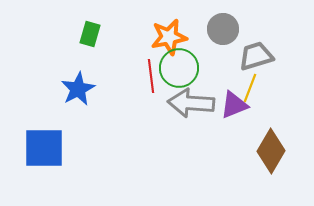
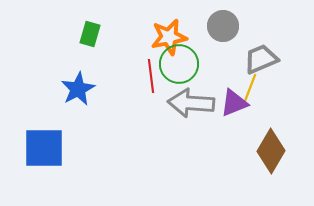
gray circle: moved 3 px up
gray trapezoid: moved 5 px right, 3 px down; rotated 6 degrees counterclockwise
green circle: moved 4 px up
purple triangle: moved 2 px up
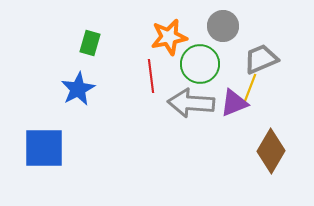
green rectangle: moved 9 px down
green circle: moved 21 px right
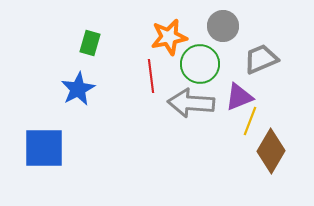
yellow line: moved 33 px down
purple triangle: moved 5 px right, 6 px up
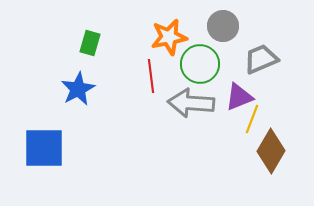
yellow line: moved 2 px right, 2 px up
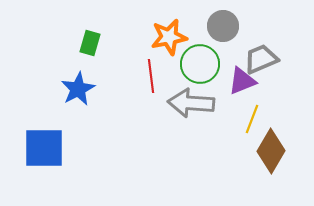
purple triangle: moved 3 px right, 16 px up
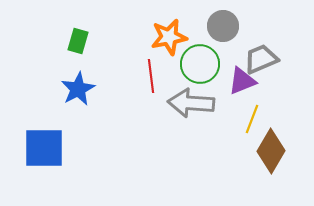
green rectangle: moved 12 px left, 2 px up
